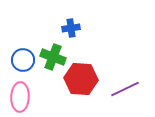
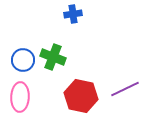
blue cross: moved 2 px right, 14 px up
red hexagon: moved 17 px down; rotated 8 degrees clockwise
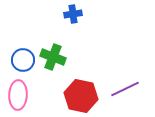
pink ellipse: moved 2 px left, 2 px up
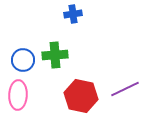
green cross: moved 2 px right, 2 px up; rotated 25 degrees counterclockwise
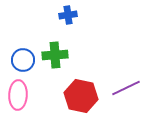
blue cross: moved 5 px left, 1 px down
purple line: moved 1 px right, 1 px up
